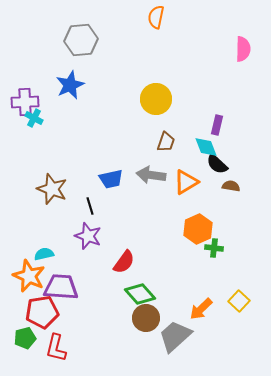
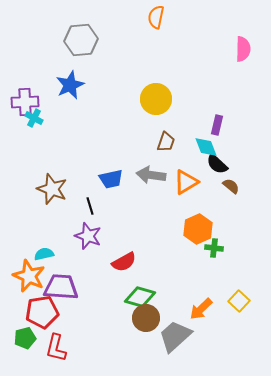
brown semicircle: rotated 30 degrees clockwise
red semicircle: rotated 25 degrees clockwise
green diamond: moved 3 px down; rotated 32 degrees counterclockwise
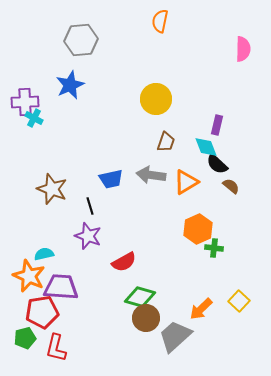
orange semicircle: moved 4 px right, 4 px down
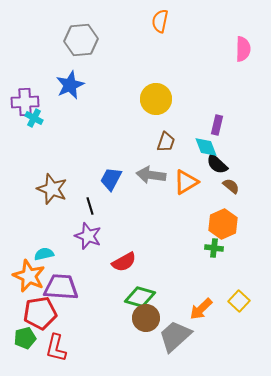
blue trapezoid: rotated 130 degrees clockwise
orange hexagon: moved 25 px right, 5 px up
red pentagon: moved 2 px left, 1 px down
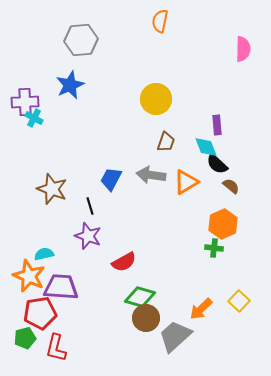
purple rectangle: rotated 18 degrees counterclockwise
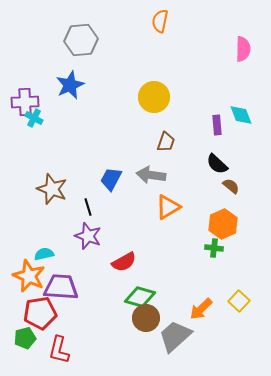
yellow circle: moved 2 px left, 2 px up
cyan diamond: moved 35 px right, 32 px up
orange triangle: moved 18 px left, 25 px down
black line: moved 2 px left, 1 px down
red L-shape: moved 3 px right, 2 px down
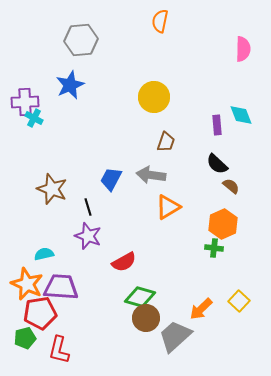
orange star: moved 2 px left, 8 px down
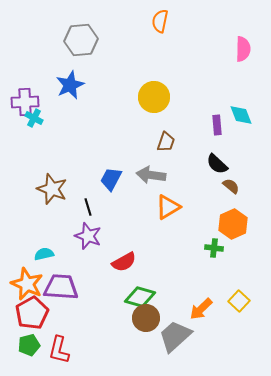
orange hexagon: moved 10 px right
red pentagon: moved 8 px left; rotated 20 degrees counterclockwise
green pentagon: moved 4 px right, 7 px down
